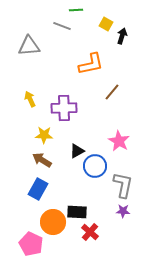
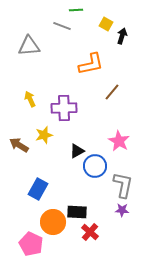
yellow star: rotated 18 degrees counterclockwise
brown arrow: moved 23 px left, 15 px up
purple star: moved 1 px left, 1 px up
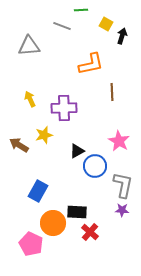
green line: moved 5 px right
brown line: rotated 42 degrees counterclockwise
blue rectangle: moved 2 px down
orange circle: moved 1 px down
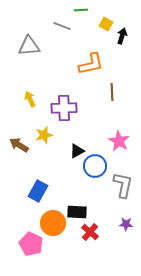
purple star: moved 4 px right, 14 px down
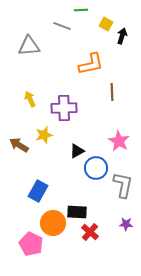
blue circle: moved 1 px right, 2 px down
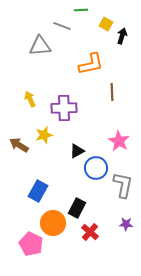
gray triangle: moved 11 px right
black rectangle: moved 4 px up; rotated 66 degrees counterclockwise
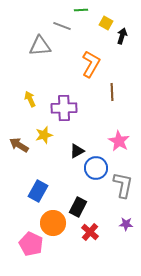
yellow square: moved 1 px up
orange L-shape: rotated 48 degrees counterclockwise
black rectangle: moved 1 px right, 1 px up
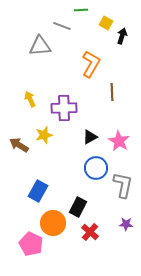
black triangle: moved 13 px right, 14 px up
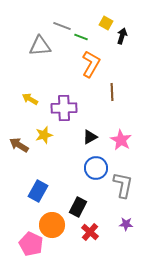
green line: moved 27 px down; rotated 24 degrees clockwise
yellow arrow: rotated 35 degrees counterclockwise
pink star: moved 2 px right, 1 px up
orange circle: moved 1 px left, 2 px down
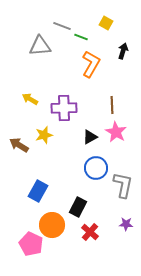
black arrow: moved 1 px right, 15 px down
brown line: moved 13 px down
pink star: moved 5 px left, 8 px up
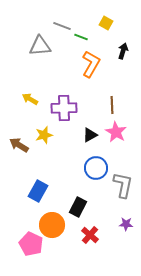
black triangle: moved 2 px up
red cross: moved 3 px down
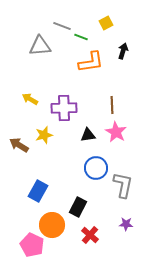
yellow square: rotated 32 degrees clockwise
orange L-shape: moved 2 px up; rotated 52 degrees clockwise
black triangle: moved 2 px left; rotated 21 degrees clockwise
pink pentagon: moved 1 px right, 1 px down
